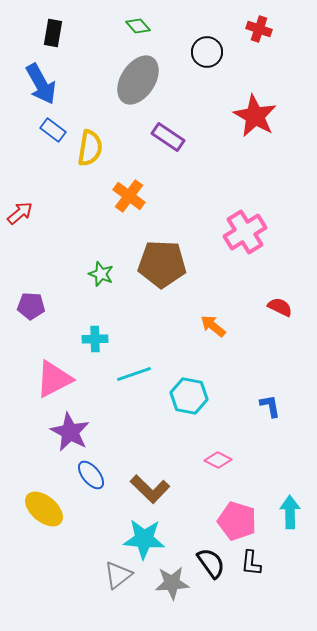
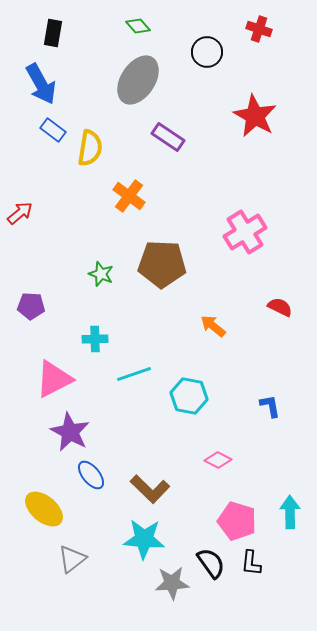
gray triangle: moved 46 px left, 16 px up
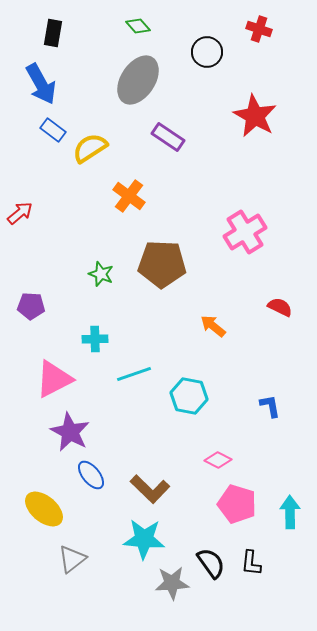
yellow semicircle: rotated 132 degrees counterclockwise
pink pentagon: moved 17 px up
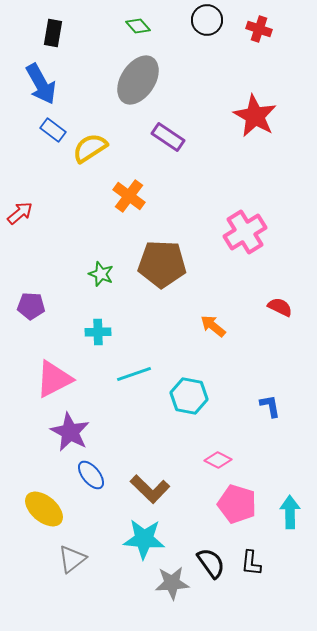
black circle: moved 32 px up
cyan cross: moved 3 px right, 7 px up
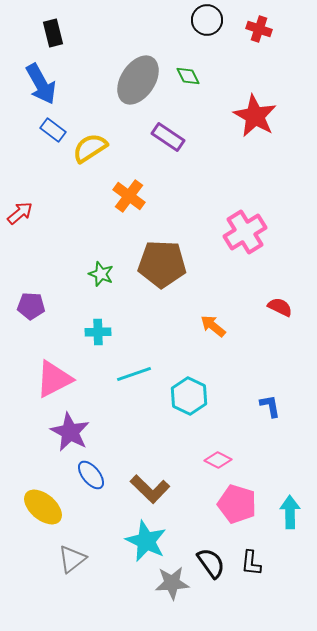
green diamond: moved 50 px right, 50 px down; rotated 15 degrees clockwise
black rectangle: rotated 24 degrees counterclockwise
cyan hexagon: rotated 15 degrees clockwise
yellow ellipse: moved 1 px left, 2 px up
cyan star: moved 2 px right, 2 px down; rotated 21 degrees clockwise
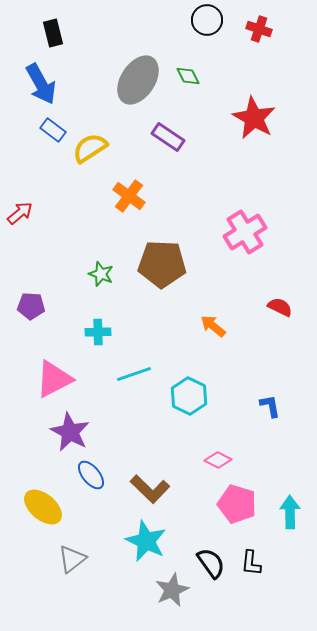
red star: moved 1 px left, 2 px down
gray star: moved 7 px down; rotated 20 degrees counterclockwise
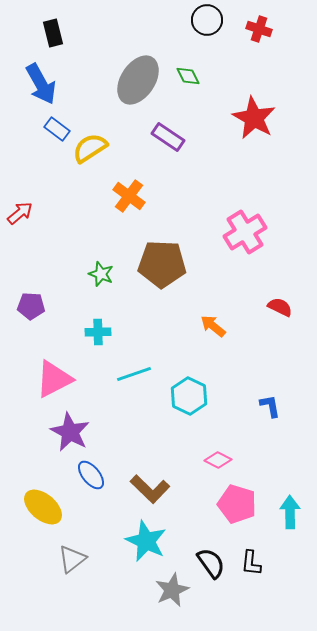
blue rectangle: moved 4 px right, 1 px up
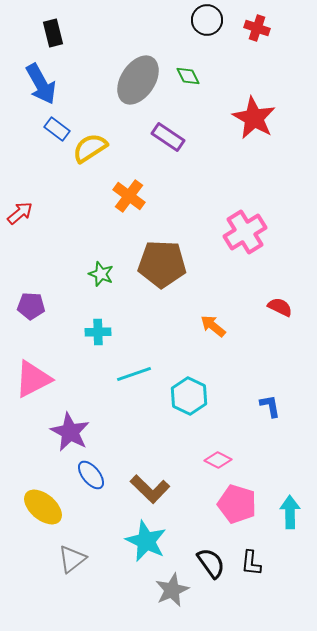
red cross: moved 2 px left, 1 px up
pink triangle: moved 21 px left
